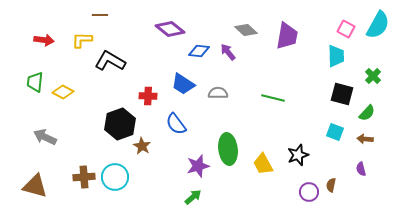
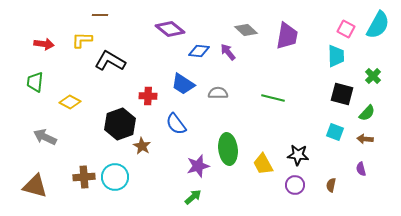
red arrow: moved 4 px down
yellow diamond: moved 7 px right, 10 px down
black star: rotated 25 degrees clockwise
purple circle: moved 14 px left, 7 px up
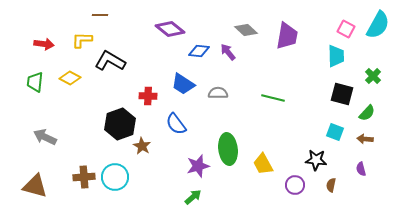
yellow diamond: moved 24 px up
black star: moved 18 px right, 5 px down
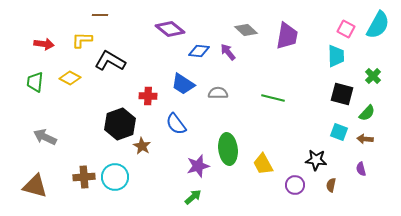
cyan square: moved 4 px right
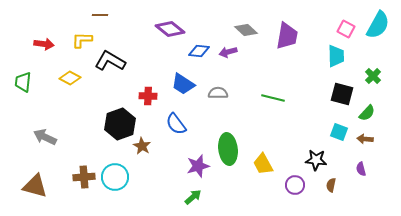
purple arrow: rotated 66 degrees counterclockwise
green trapezoid: moved 12 px left
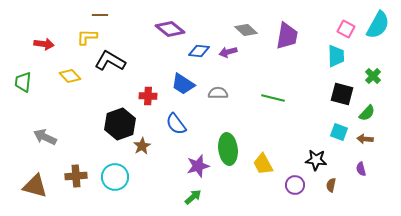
yellow L-shape: moved 5 px right, 3 px up
yellow diamond: moved 2 px up; rotated 20 degrees clockwise
brown star: rotated 12 degrees clockwise
brown cross: moved 8 px left, 1 px up
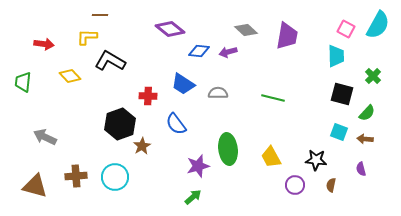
yellow trapezoid: moved 8 px right, 7 px up
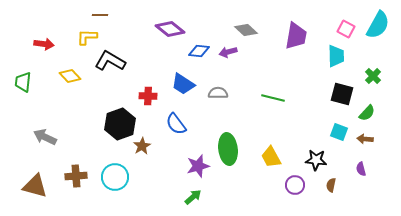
purple trapezoid: moved 9 px right
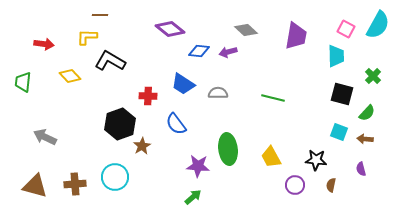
purple star: rotated 20 degrees clockwise
brown cross: moved 1 px left, 8 px down
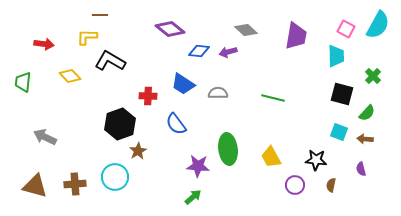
brown star: moved 4 px left, 5 px down
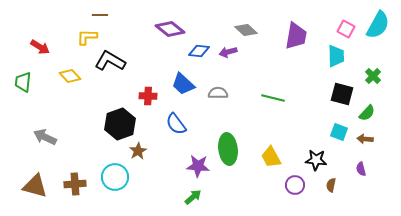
red arrow: moved 4 px left, 3 px down; rotated 24 degrees clockwise
blue trapezoid: rotated 10 degrees clockwise
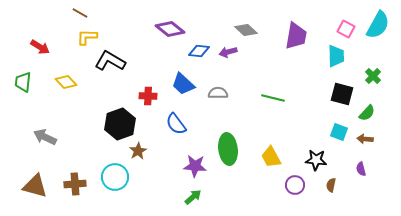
brown line: moved 20 px left, 2 px up; rotated 28 degrees clockwise
yellow diamond: moved 4 px left, 6 px down
purple star: moved 3 px left
